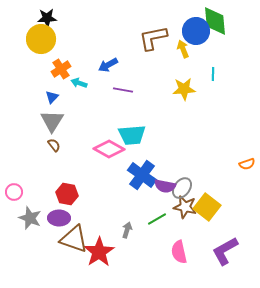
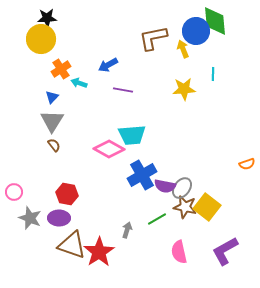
blue cross: rotated 24 degrees clockwise
brown triangle: moved 2 px left, 6 px down
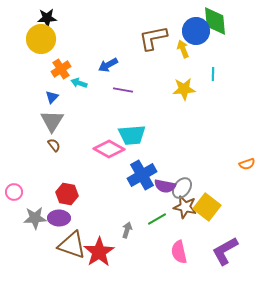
gray star: moved 5 px right; rotated 25 degrees counterclockwise
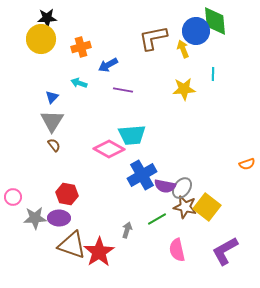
orange cross: moved 20 px right, 22 px up; rotated 18 degrees clockwise
pink circle: moved 1 px left, 5 px down
pink semicircle: moved 2 px left, 2 px up
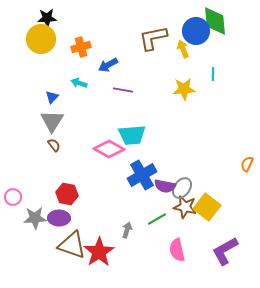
orange semicircle: rotated 133 degrees clockwise
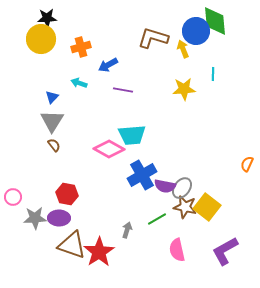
brown L-shape: rotated 28 degrees clockwise
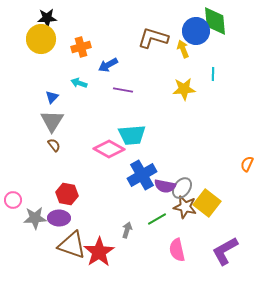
pink circle: moved 3 px down
yellow square: moved 4 px up
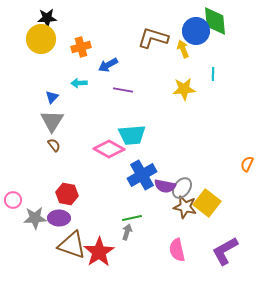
cyan arrow: rotated 21 degrees counterclockwise
green line: moved 25 px left, 1 px up; rotated 18 degrees clockwise
gray arrow: moved 2 px down
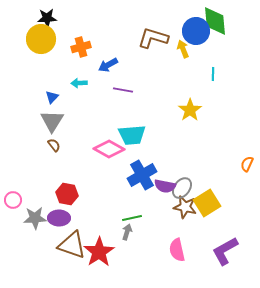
yellow star: moved 6 px right, 21 px down; rotated 30 degrees counterclockwise
yellow square: rotated 20 degrees clockwise
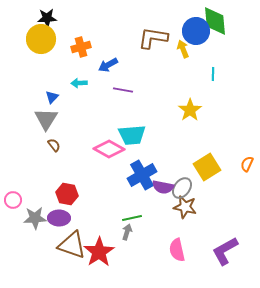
brown L-shape: rotated 8 degrees counterclockwise
gray triangle: moved 6 px left, 2 px up
purple semicircle: moved 2 px left, 1 px down
yellow square: moved 36 px up
